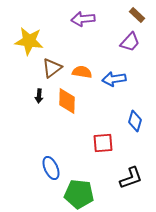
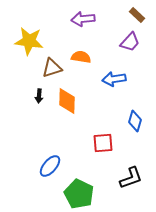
brown triangle: rotated 20 degrees clockwise
orange semicircle: moved 1 px left, 15 px up
blue ellipse: moved 1 px left, 2 px up; rotated 65 degrees clockwise
green pentagon: rotated 20 degrees clockwise
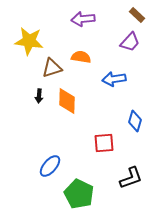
red square: moved 1 px right
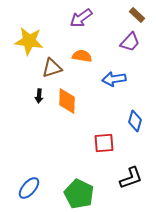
purple arrow: moved 2 px left, 1 px up; rotated 30 degrees counterclockwise
orange semicircle: moved 1 px right, 1 px up
blue ellipse: moved 21 px left, 22 px down
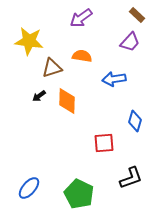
black arrow: rotated 48 degrees clockwise
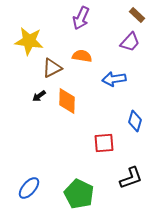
purple arrow: rotated 30 degrees counterclockwise
brown triangle: rotated 10 degrees counterclockwise
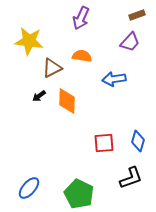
brown rectangle: rotated 63 degrees counterclockwise
blue diamond: moved 3 px right, 20 px down
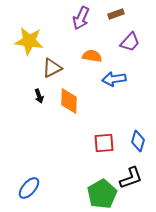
brown rectangle: moved 21 px left, 1 px up
orange semicircle: moved 10 px right
black arrow: rotated 72 degrees counterclockwise
orange diamond: moved 2 px right
green pentagon: moved 23 px right; rotated 16 degrees clockwise
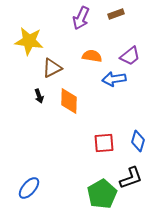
purple trapezoid: moved 14 px down; rotated 10 degrees clockwise
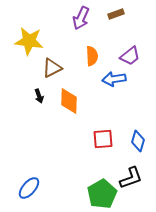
orange semicircle: rotated 78 degrees clockwise
red square: moved 1 px left, 4 px up
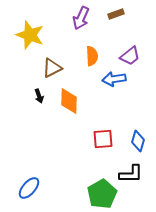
yellow star: moved 1 px right, 6 px up; rotated 12 degrees clockwise
black L-shape: moved 4 px up; rotated 20 degrees clockwise
